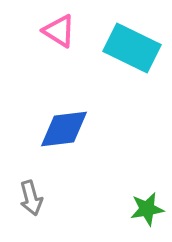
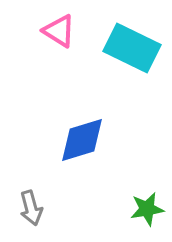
blue diamond: moved 18 px right, 11 px down; rotated 10 degrees counterclockwise
gray arrow: moved 10 px down
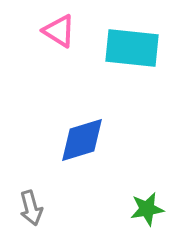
cyan rectangle: rotated 20 degrees counterclockwise
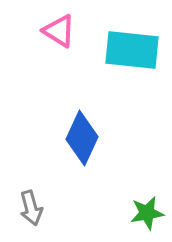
cyan rectangle: moved 2 px down
blue diamond: moved 2 px up; rotated 48 degrees counterclockwise
green star: moved 4 px down
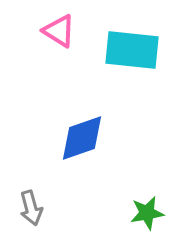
blue diamond: rotated 46 degrees clockwise
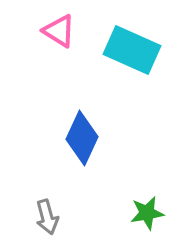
cyan rectangle: rotated 18 degrees clockwise
blue diamond: rotated 46 degrees counterclockwise
gray arrow: moved 16 px right, 9 px down
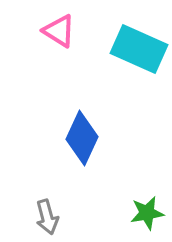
cyan rectangle: moved 7 px right, 1 px up
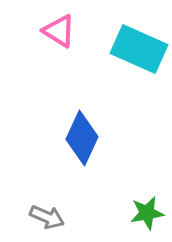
gray arrow: rotated 52 degrees counterclockwise
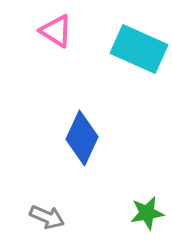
pink triangle: moved 3 px left
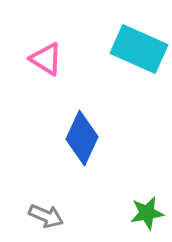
pink triangle: moved 10 px left, 28 px down
gray arrow: moved 1 px left, 1 px up
